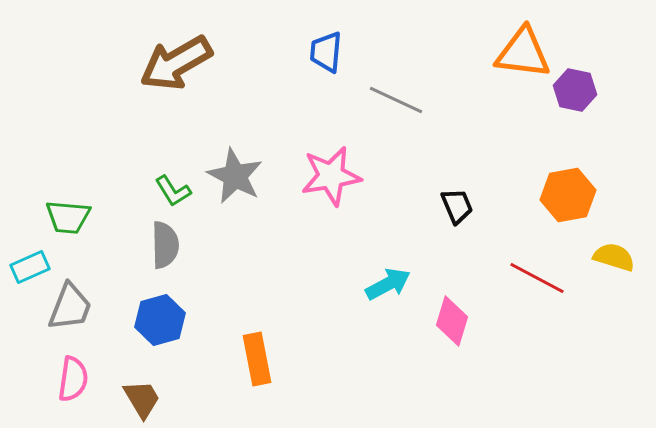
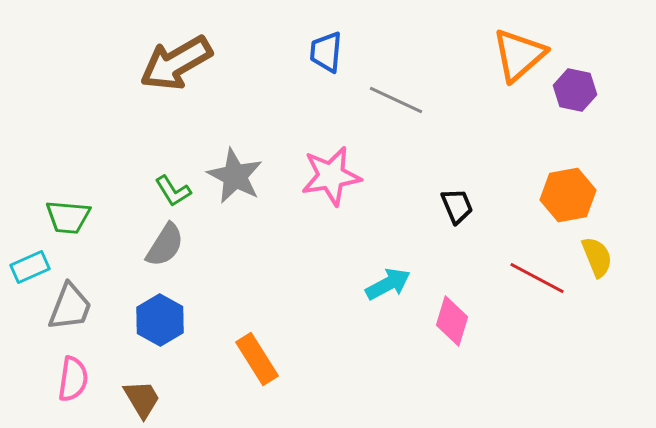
orange triangle: moved 4 px left, 2 px down; rotated 48 degrees counterclockwise
gray semicircle: rotated 33 degrees clockwise
yellow semicircle: moved 17 px left; rotated 51 degrees clockwise
blue hexagon: rotated 15 degrees counterclockwise
orange rectangle: rotated 21 degrees counterclockwise
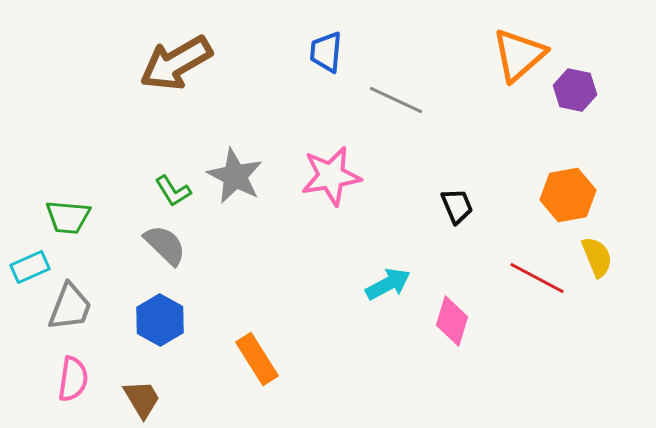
gray semicircle: rotated 78 degrees counterclockwise
